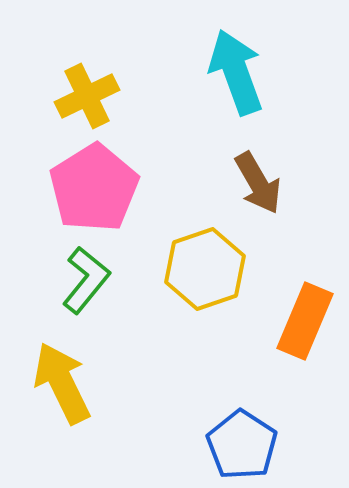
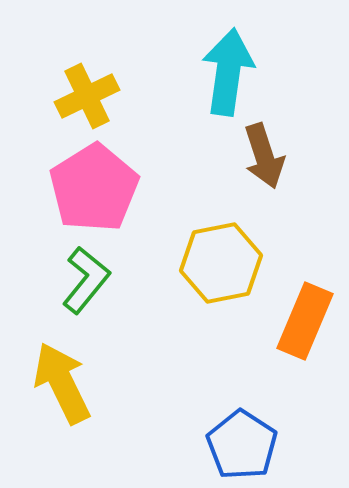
cyan arrow: moved 8 px left; rotated 28 degrees clockwise
brown arrow: moved 6 px right, 27 px up; rotated 12 degrees clockwise
yellow hexagon: moved 16 px right, 6 px up; rotated 8 degrees clockwise
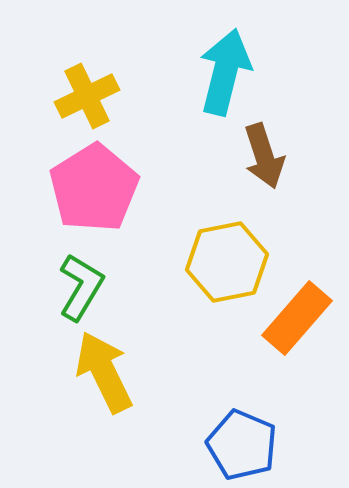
cyan arrow: moved 3 px left; rotated 6 degrees clockwise
yellow hexagon: moved 6 px right, 1 px up
green L-shape: moved 5 px left, 7 px down; rotated 8 degrees counterclockwise
orange rectangle: moved 8 px left, 3 px up; rotated 18 degrees clockwise
yellow arrow: moved 42 px right, 11 px up
blue pentagon: rotated 10 degrees counterclockwise
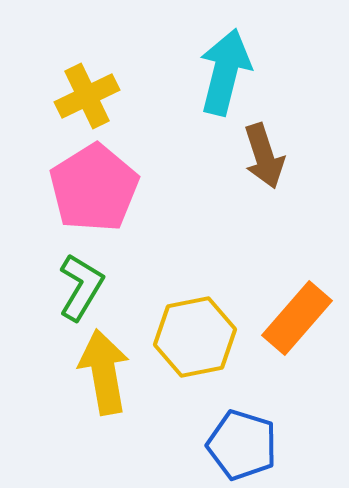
yellow hexagon: moved 32 px left, 75 px down
yellow arrow: rotated 16 degrees clockwise
blue pentagon: rotated 6 degrees counterclockwise
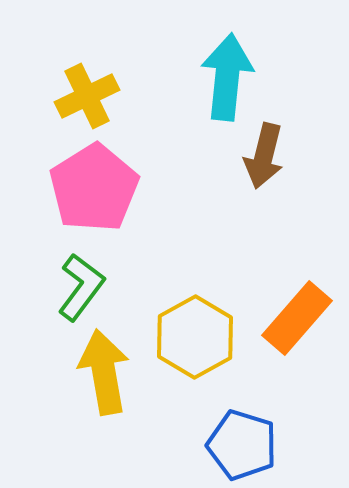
cyan arrow: moved 2 px right, 5 px down; rotated 8 degrees counterclockwise
brown arrow: rotated 32 degrees clockwise
green L-shape: rotated 6 degrees clockwise
yellow hexagon: rotated 18 degrees counterclockwise
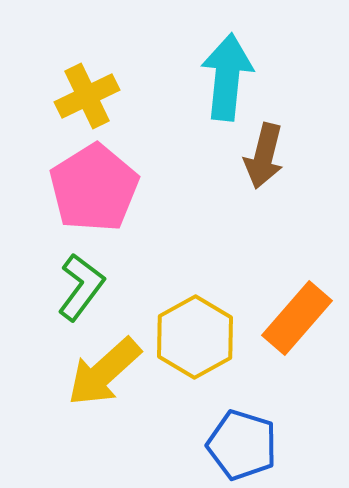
yellow arrow: rotated 122 degrees counterclockwise
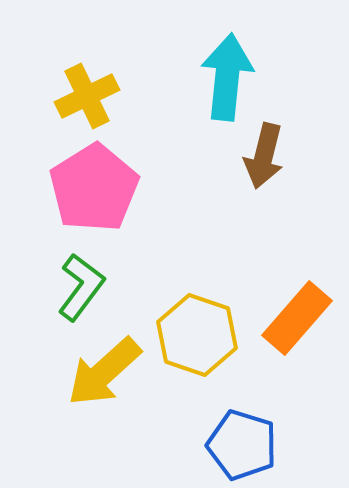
yellow hexagon: moved 2 px right, 2 px up; rotated 12 degrees counterclockwise
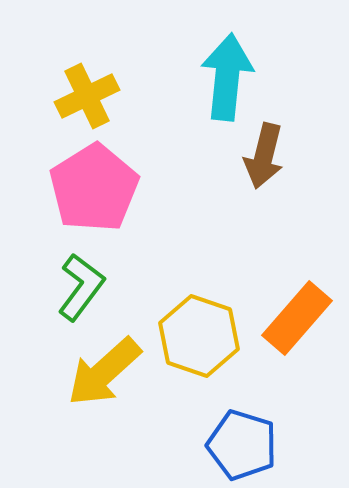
yellow hexagon: moved 2 px right, 1 px down
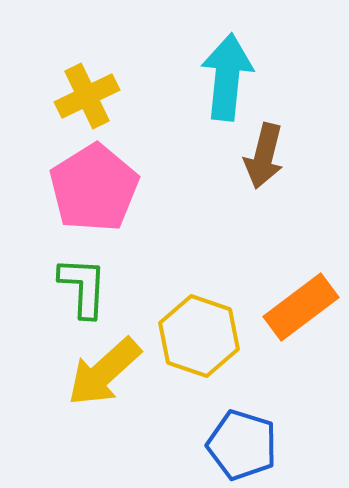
green L-shape: moved 2 px right; rotated 34 degrees counterclockwise
orange rectangle: moved 4 px right, 11 px up; rotated 12 degrees clockwise
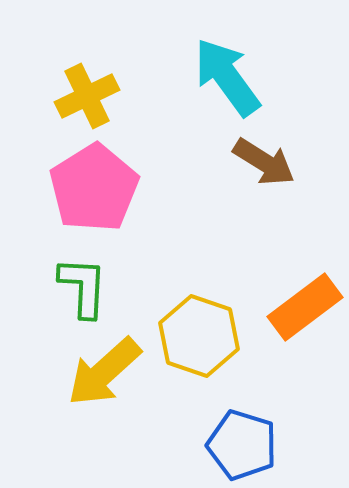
cyan arrow: rotated 42 degrees counterclockwise
brown arrow: moved 6 px down; rotated 72 degrees counterclockwise
orange rectangle: moved 4 px right
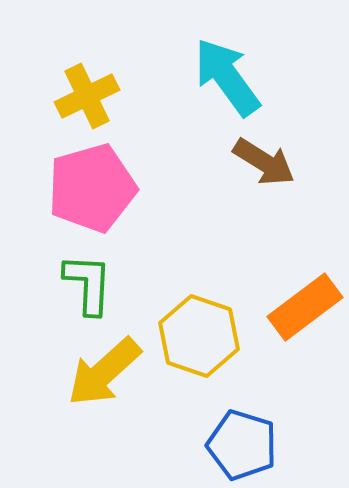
pink pentagon: moved 2 px left; rotated 16 degrees clockwise
green L-shape: moved 5 px right, 3 px up
